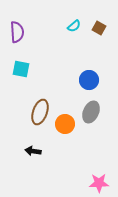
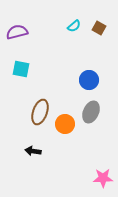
purple semicircle: rotated 100 degrees counterclockwise
pink star: moved 4 px right, 5 px up
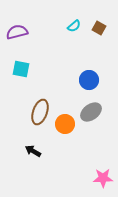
gray ellipse: rotated 30 degrees clockwise
black arrow: rotated 21 degrees clockwise
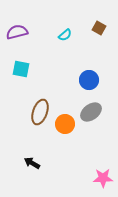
cyan semicircle: moved 9 px left, 9 px down
black arrow: moved 1 px left, 12 px down
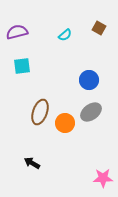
cyan square: moved 1 px right, 3 px up; rotated 18 degrees counterclockwise
orange circle: moved 1 px up
